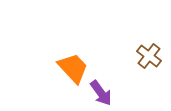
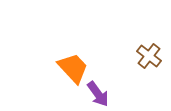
purple arrow: moved 3 px left, 1 px down
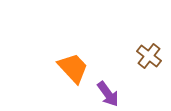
purple arrow: moved 10 px right
